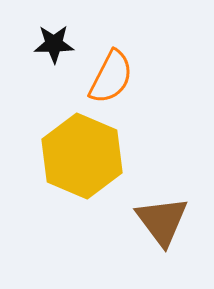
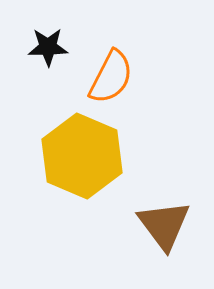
black star: moved 6 px left, 3 px down
brown triangle: moved 2 px right, 4 px down
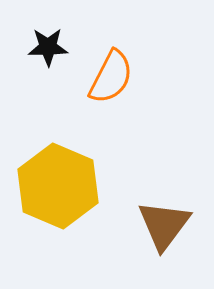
yellow hexagon: moved 24 px left, 30 px down
brown triangle: rotated 14 degrees clockwise
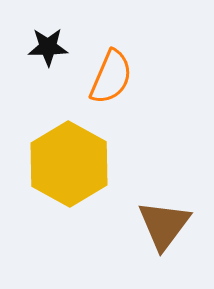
orange semicircle: rotated 4 degrees counterclockwise
yellow hexagon: moved 11 px right, 22 px up; rotated 6 degrees clockwise
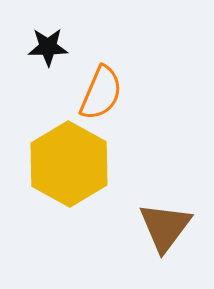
orange semicircle: moved 10 px left, 16 px down
brown triangle: moved 1 px right, 2 px down
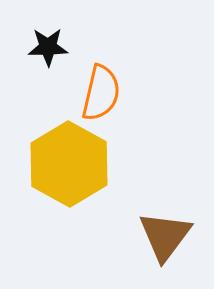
orange semicircle: rotated 10 degrees counterclockwise
brown triangle: moved 9 px down
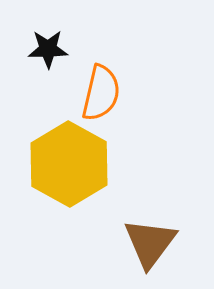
black star: moved 2 px down
brown triangle: moved 15 px left, 7 px down
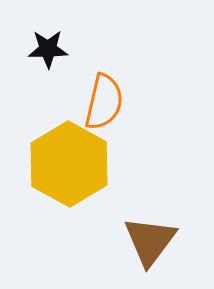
orange semicircle: moved 3 px right, 9 px down
brown triangle: moved 2 px up
